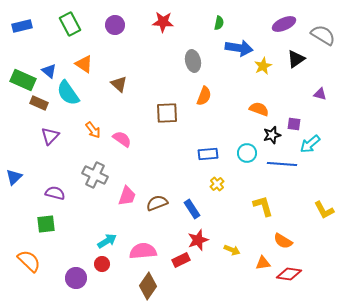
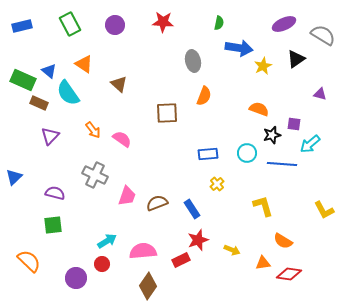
green square at (46, 224): moved 7 px right, 1 px down
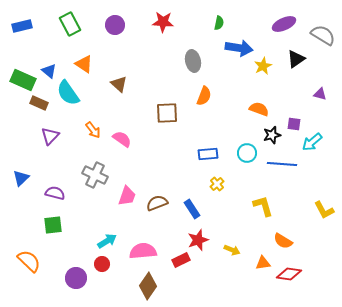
cyan arrow at (310, 144): moved 2 px right, 2 px up
blue triangle at (14, 177): moved 7 px right, 1 px down
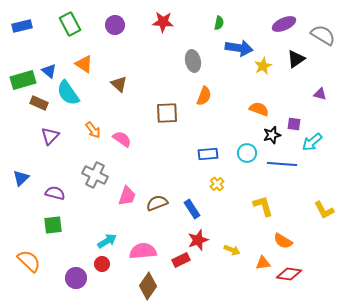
green rectangle at (23, 80): rotated 40 degrees counterclockwise
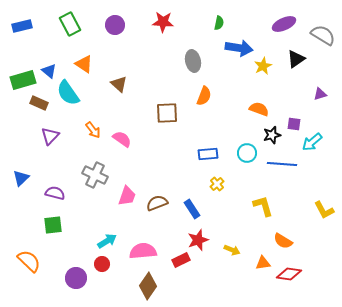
purple triangle at (320, 94): rotated 32 degrees counterclockwise
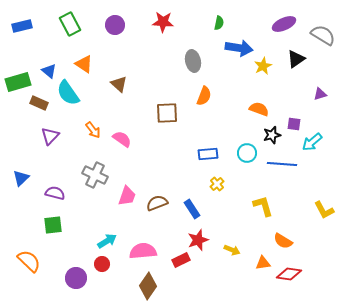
green rectangle at (23, 80): moved 5 px left, 2 px down
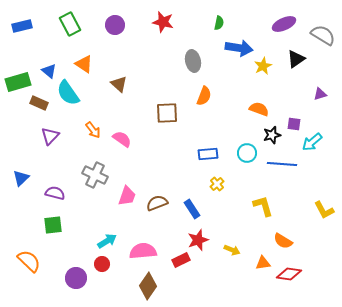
red star at (163, 22): rotated 10 degrees clockwise
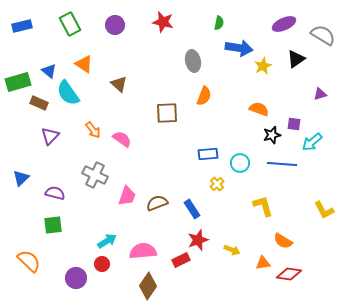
cyan circle at (247, 153): moved 7 px left, 10 px down
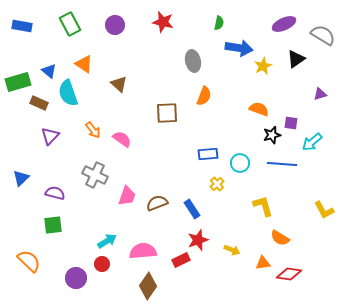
blue rectangle at (22, 26): rotated 24 degrees clockwise
cyan semicircle at (68, 93): rotated 16 degrees clockwise
purple square at (294, 124): moved 3 px left, 1 px up
orange semicircle at (283, 241): moved 3 px left, 3 px up
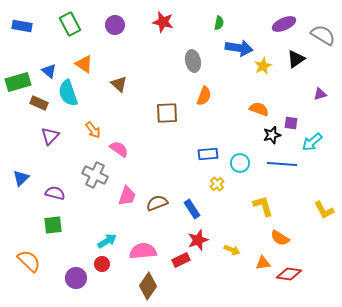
pink semicircle at (122, 139): moved 3 px left, 10 px down
